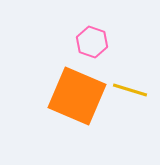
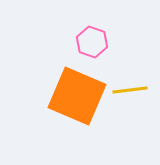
yellow line: rotated 24 degrees counterclockwise
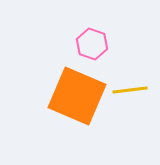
pink hexagon: moved 2 px down
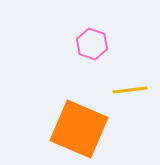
orange square: moved 2 px right, 33 px down
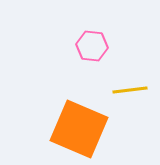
pink hexagon: moved 2 px down; rotated 12 degrees counterclockwise
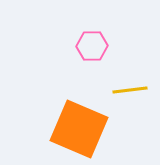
pink hexagon: rotated 8 degrees counterclockwise
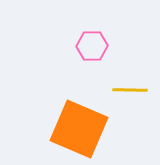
yellow line: rotated 8 degrees clockwise
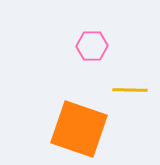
orange square: rotated 4 degrees counterclockwise
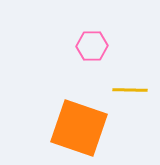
orange square: moved 1 px up
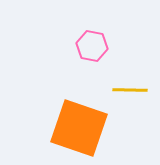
pink hexagon: rotated 12 degrees clockwise
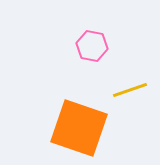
yellow line: rotated 20 degrees counterclockwise
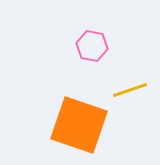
orange square: moved 3 px up
